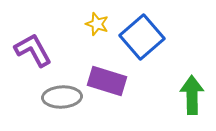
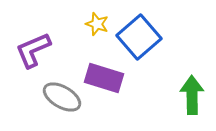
blue square: moved 3 px left
purple L-shape: rotated 84 degrees counterclockwise
purple rectangle: moved 3 px left, 3 px up
gray ellipse: rotated 33 degrees clockwise
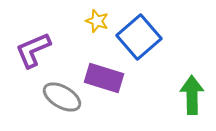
yellow star: moved 3 px up
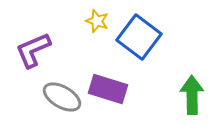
blue square: rotated 12 degrees counterclockwise
purple rectangle: moved 4 px right, 11 px down
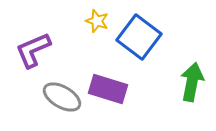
green arrow: moved 13 px up; rotated 12 degrees clockwise
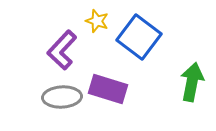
purple L-shape: moved 29 px right; rotated 24 degrees counterclockwise
gray ellipse: rotated 33 degrees counterclockwise
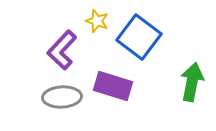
purple rectangle: moved 5 px right, 3 px up
